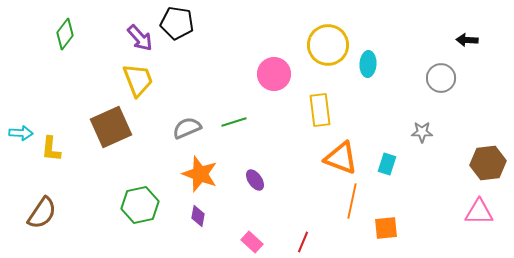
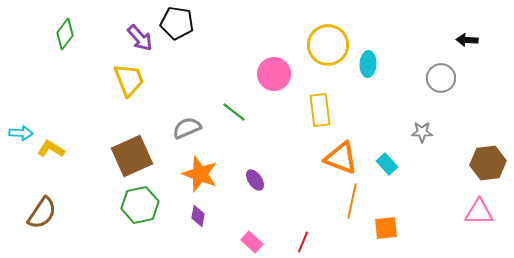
yellow trapezoid: moved 9 px left
green line: moved 10 px up; rotated 55 degrees clockwise
brown square: moved 21 px right, 29 px down
yellow L-shape: rotated 116 degrees clockwise
cyan rectangle: rotated 60 degrees counterclockwise
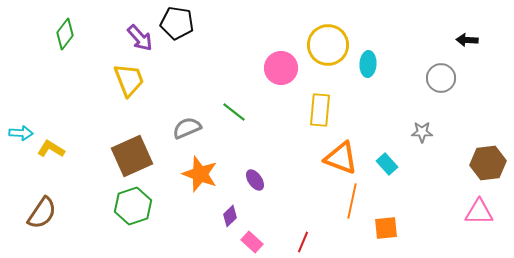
pink circle: moved 7 px right, 6 px up
yellow rectangle: rotated 12 degrees clockwise
green hexagon: moved 7 px left, 1 px down; rotated 6 degrees counterclockwise
purple diamond: moved 32 px right; rotated 35 degrees clockwise
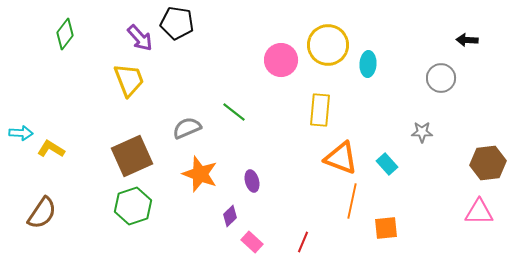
pink circle: moved 8 px up
purple ellipse: moved 3 px left, 1 px down; rotated 20 degrees clockwise
